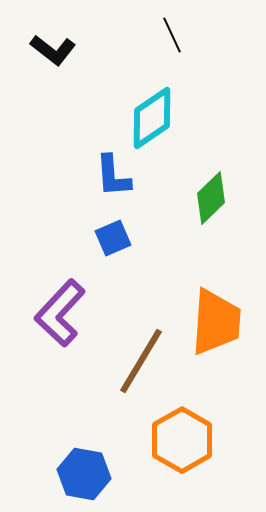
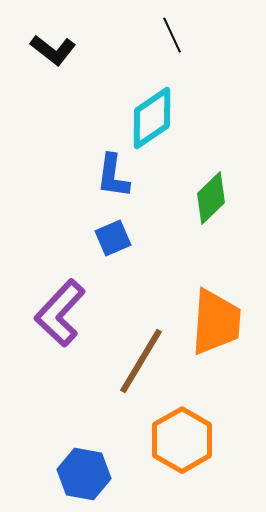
blue L-shape: rotated 12 degrees clockwise
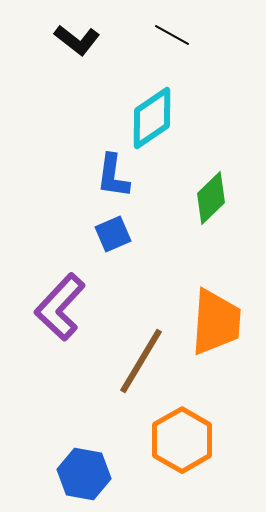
black line: rotated 36 degrees counterclockwise
black L-shape: moved 24 px right, 10 px up
blue square: moved 4 px up
purple L-shape: moved 6 px up
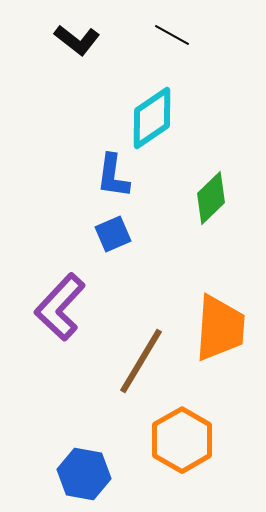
orange trapezoid: moved 4 px right, 6 px down
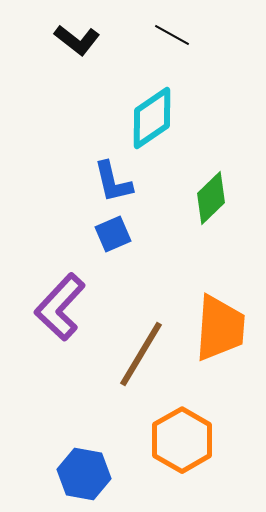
blue L-shape: moved 6 px down; rotated 21 degrees counterclockwise
brown line: moved 7 px up
